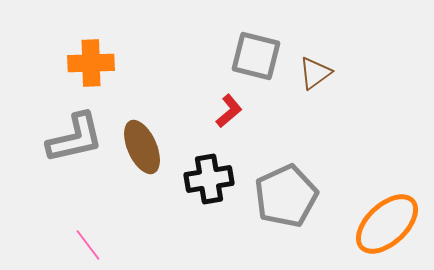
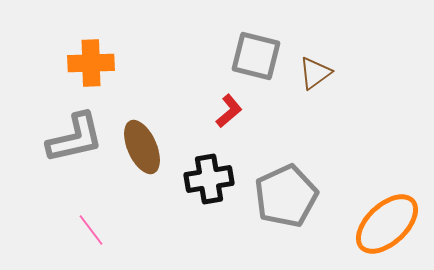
pink line: moved 3 px right, 15 px up
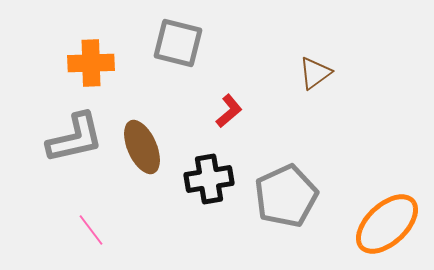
gray square: moved 78 px left, 13 px up
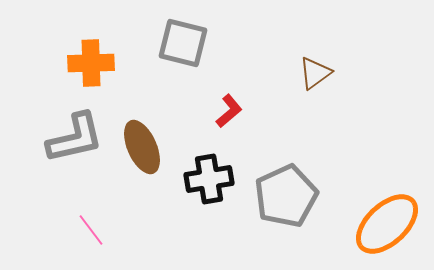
gray square: moved 5 px right
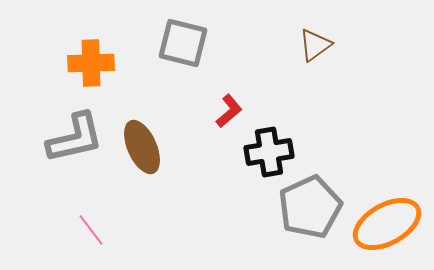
brown triangle: moved 28 px up
black cross: moved 60 px right, 27 px up
gray pentagon: moved 24 px right, 11 px down
orange ellipse: rotated 14 degrees clockwise
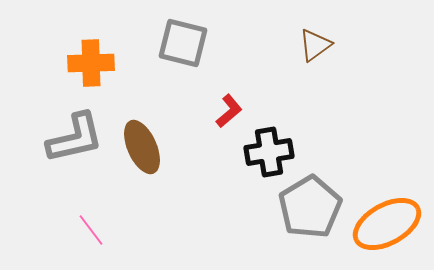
gray pentagon: rotated 6 degrees counterclockwise
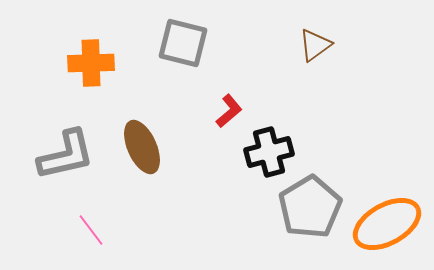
gray L-shape: moved 9 px left, 17 px down
black cross: rotated 6 degrees counterclockwise
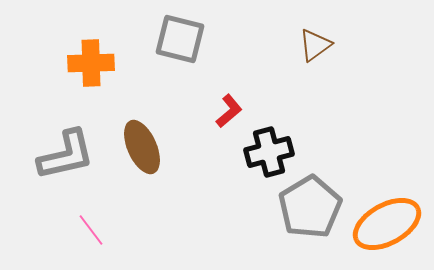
gray square: moved 3 px left, 4 px up
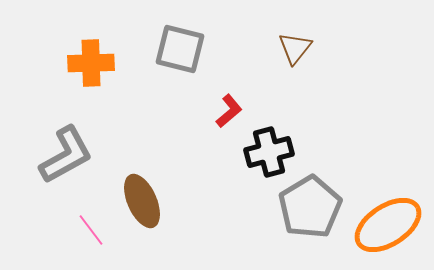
gray square: moved 10 px down
brown triangle: moved 20 px left, 3 px down; rotated 15 degrees counterclockwise
brown ellipse: moved 54 px down
gray L-shape: rotated 16 degrees counterclockwise
orange ellipse: moved 1 px right, 1 px down; rotated 4 degrees counterclockwise
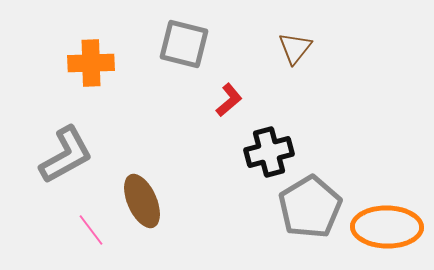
gray square: moved 4 px right, 5 px up
red L-shape: moved 11 px up
orange ellipse: moved 1 px left, 2 px down; rotated 34 degrees clockwise
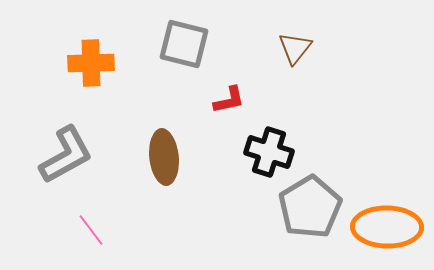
red L-shape: rotated 28 degrees clockwise
black cross: rotated 33 degrees clockwise
brown ellipse: moved 22 px right, 44 px up; rotated 18 degrees clockwise
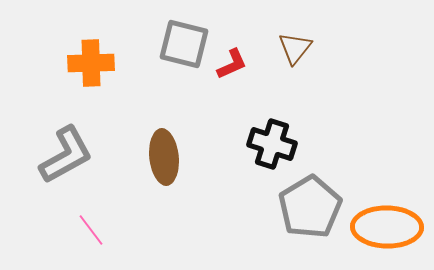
red L-shape: moved 3 px right, 36 px up; rotated 12 degrees counterclockwise
black cross: moved 3 px right, 8 px up
